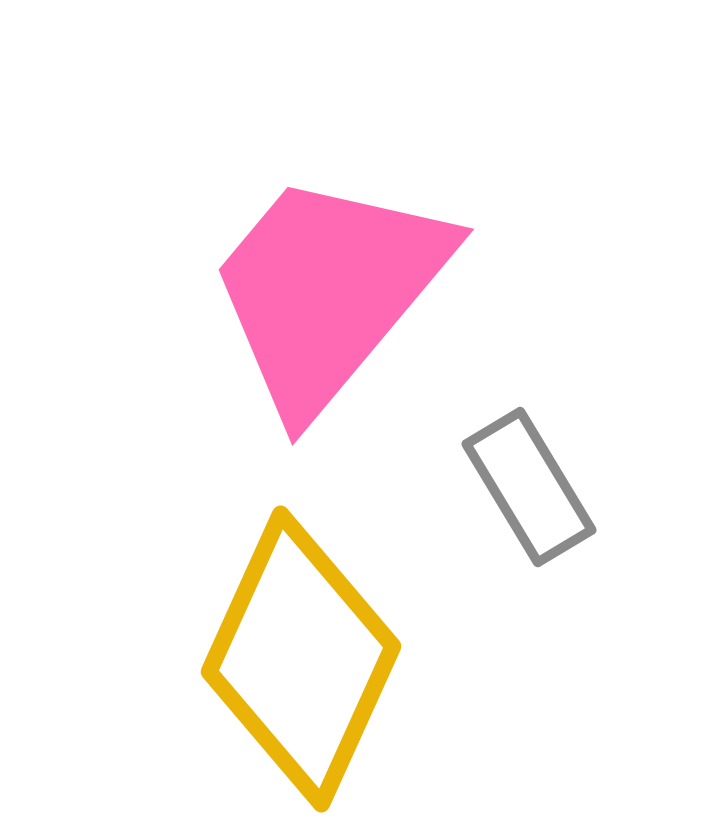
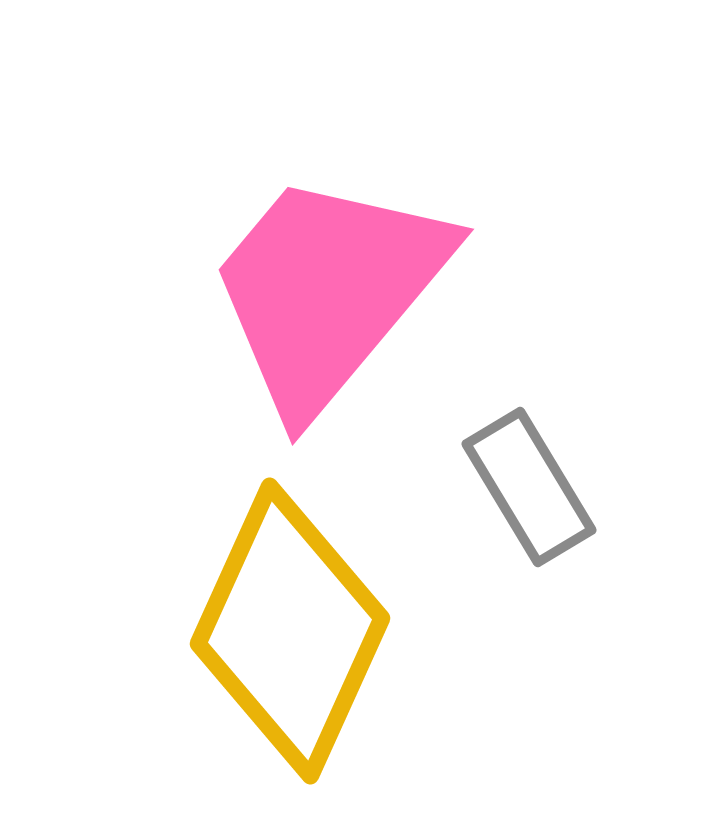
yellow diamond: moved 11 px left, 28 px up
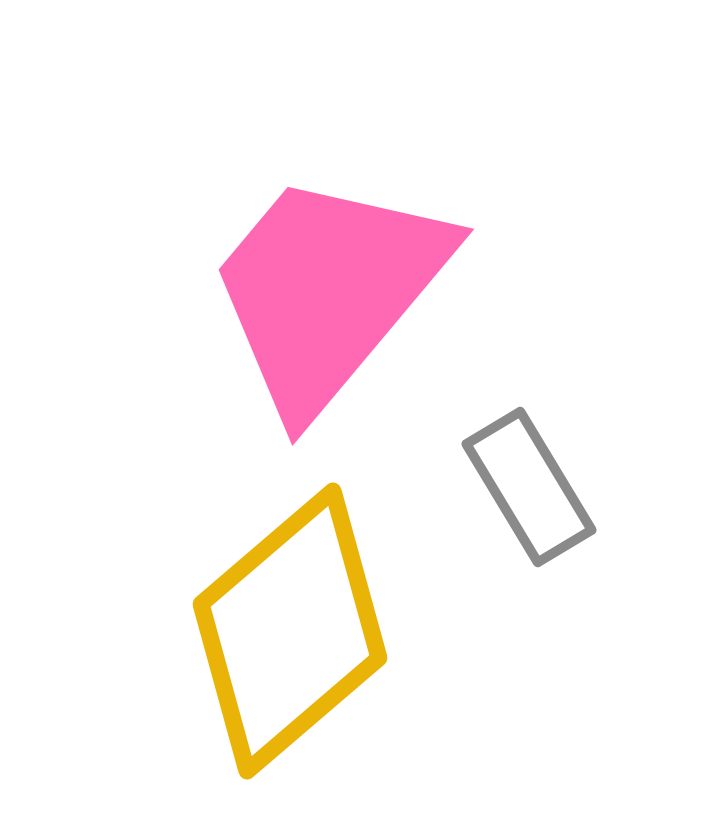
yellow diamond: rotated 25 degrees clockwise
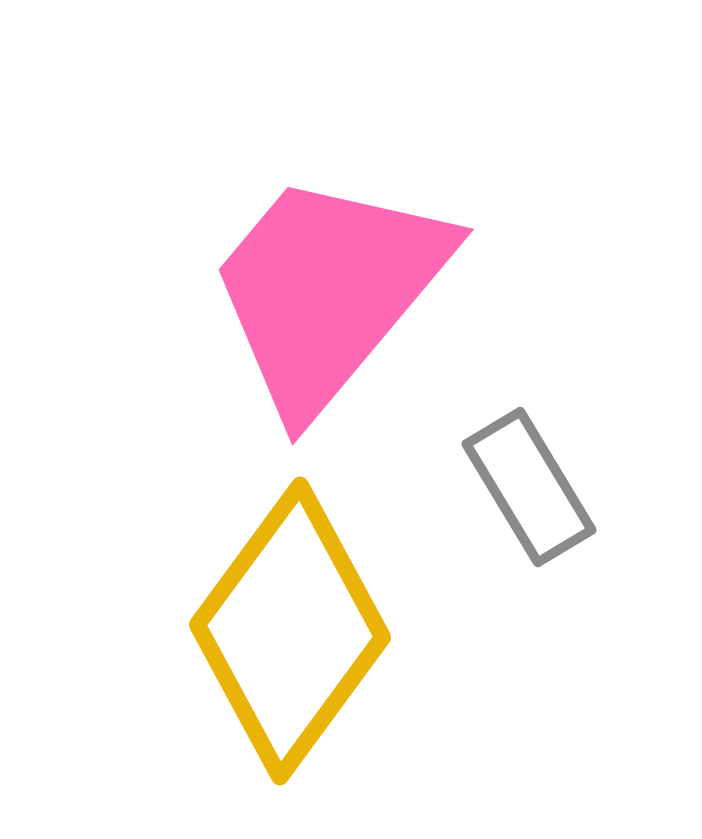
yellow diamond: rotated 13 degrees counterclockwise
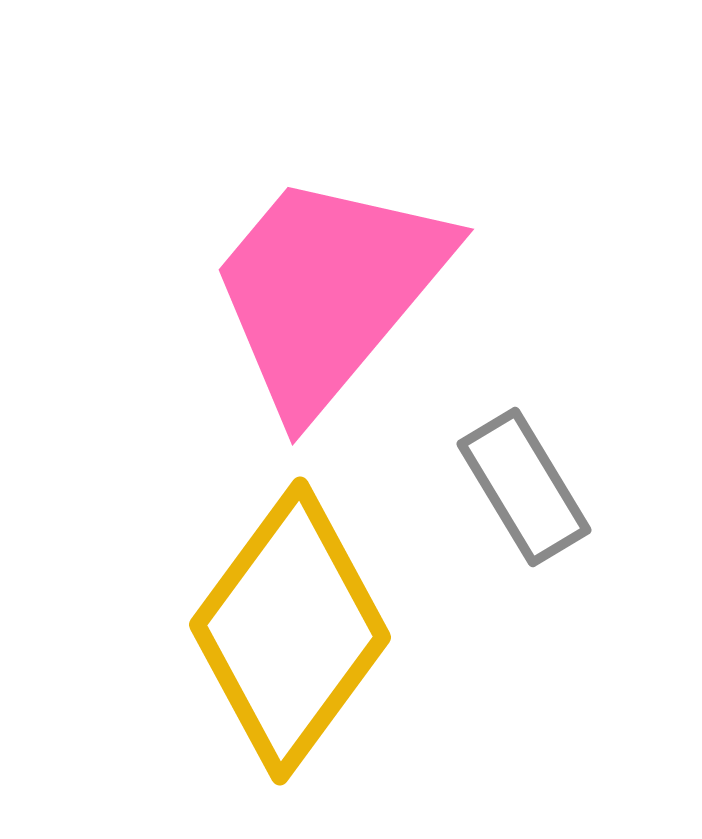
gray rectangle: moved 5 px left
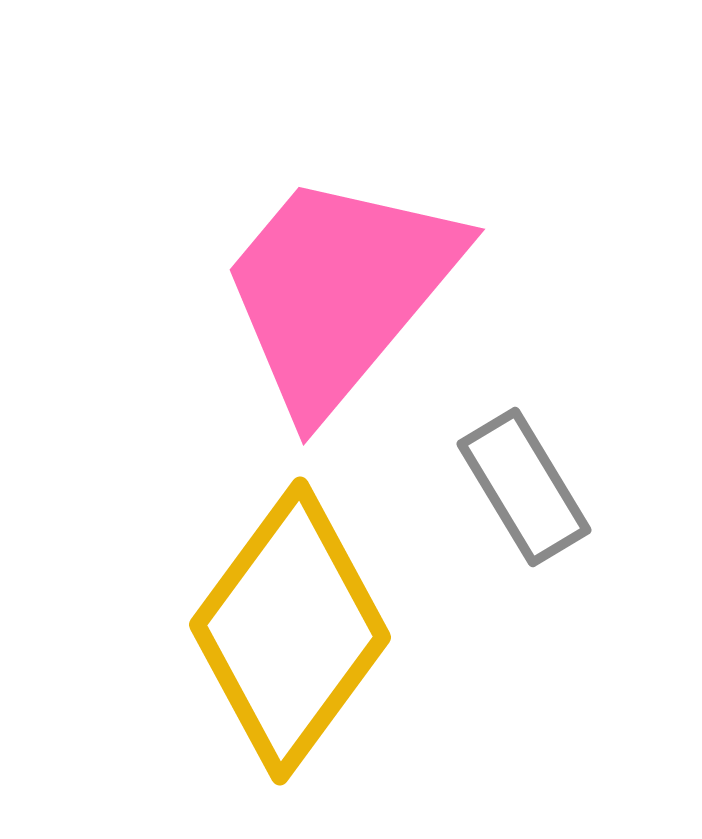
pink trapezoid: moved 11 px right
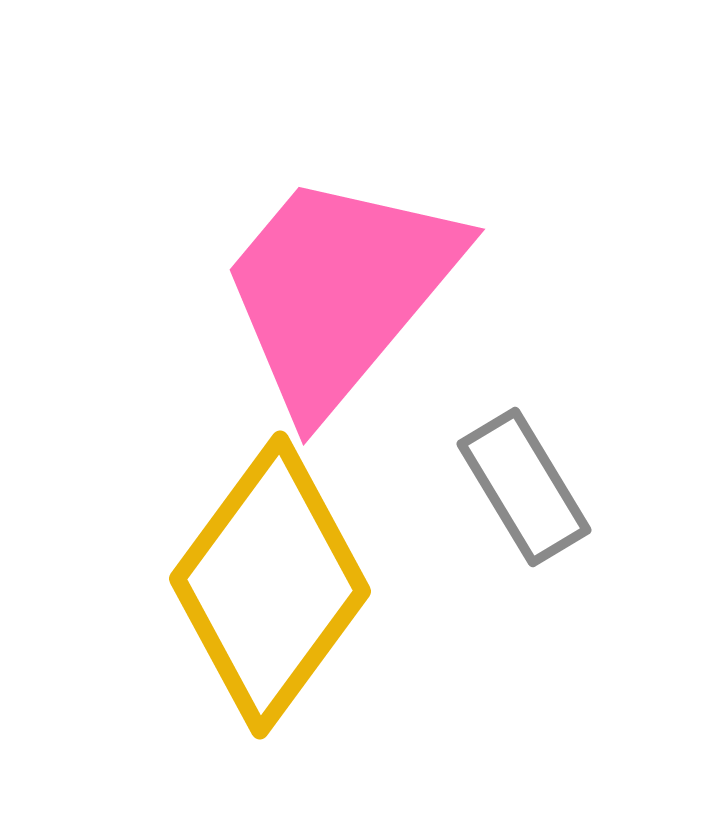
yellow diamond: moved 20 px left, 46 px up
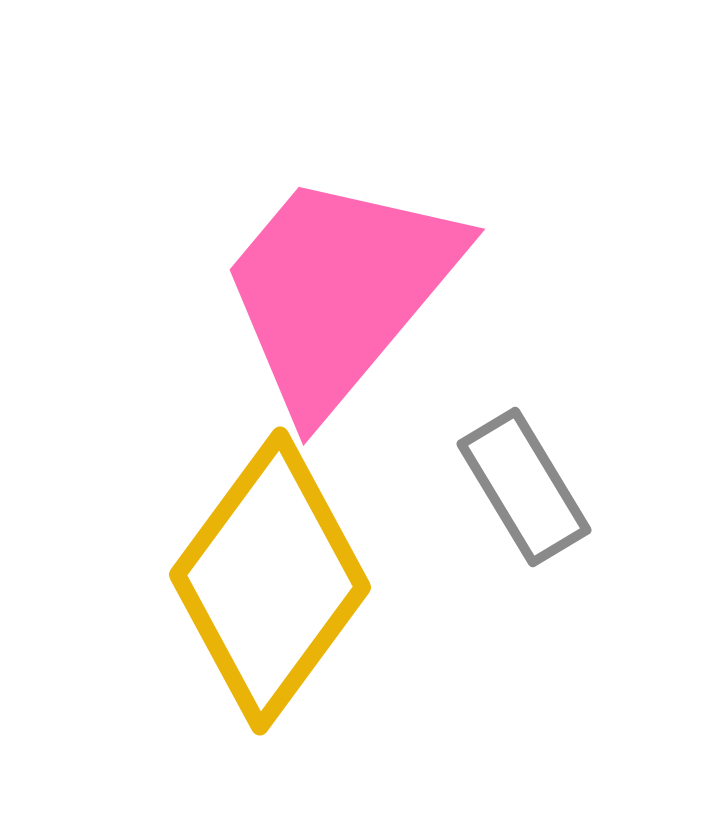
yellow diamond: moved 4 px up
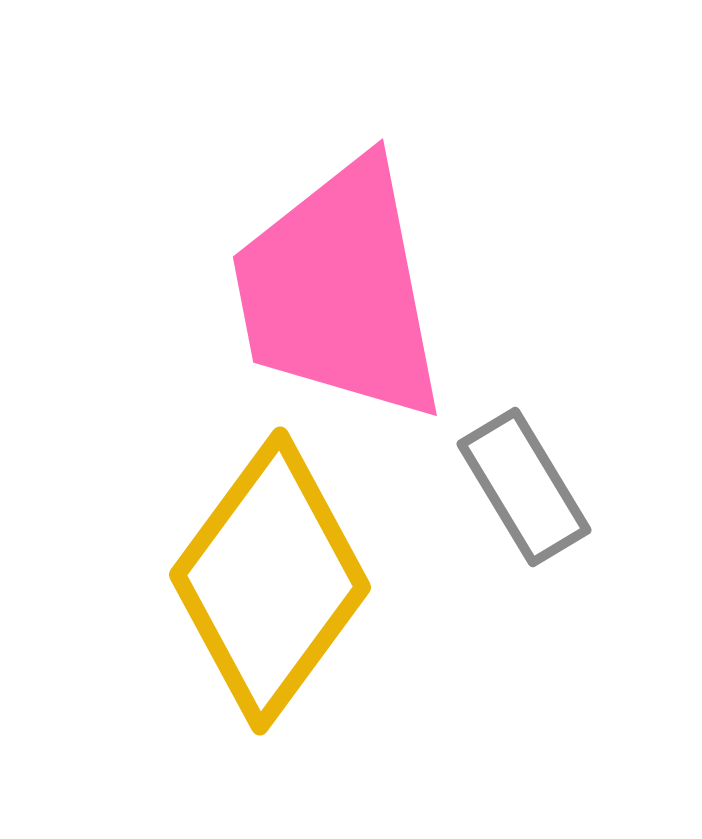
pink trapezoid: rotated 51 degrees counterclockwise
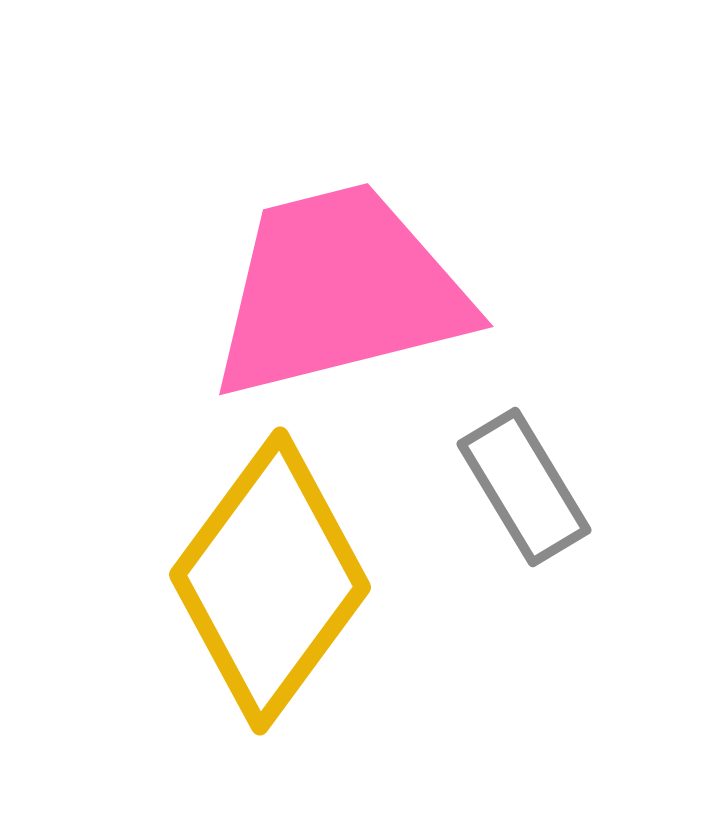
pink trapezoid: rotated 87 degrees clockwise
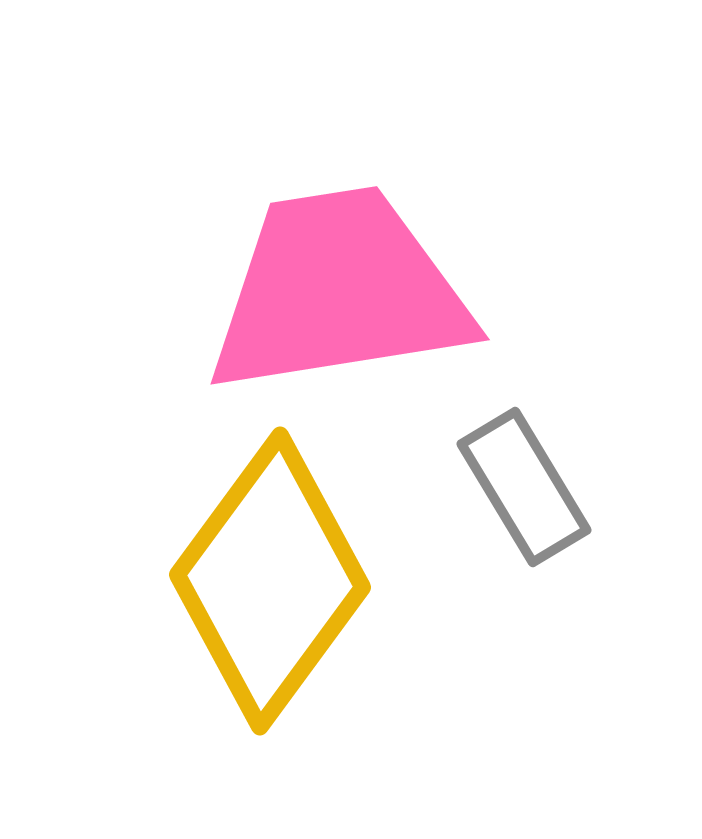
pink trapezoid: rotated 5 degrees clockwise
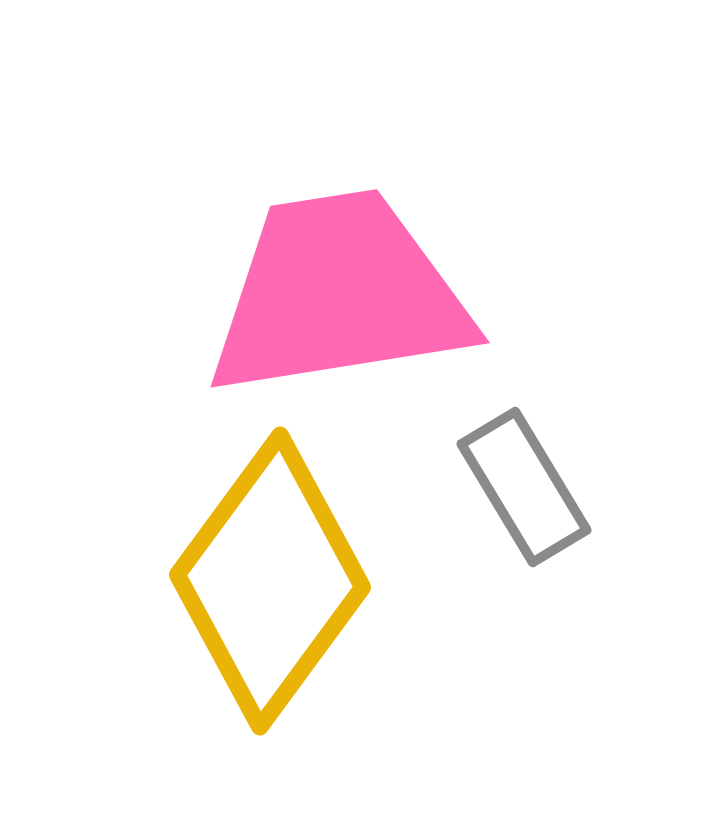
pink trapezoid: moved 3 px down
